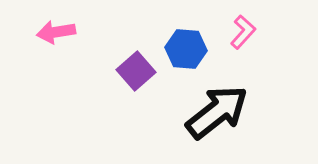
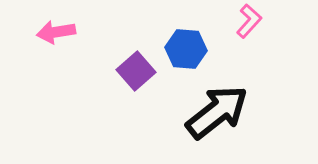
pink L-shape: moved 6 px right, 11 px up
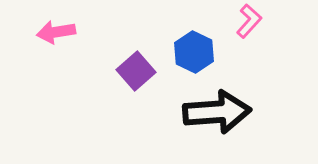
blue hexagon: moved 8 px right, 3 px down; rotated 21 degrees clockwise
black arrow: rotated 34 degrees clockwise
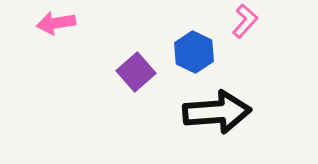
pink L-shape: moved 4 px left
pink arrow: moved 9 px up
purple square: moved 1 px down
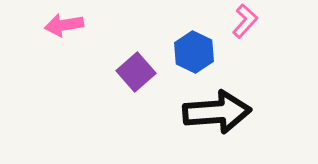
pink arrow: moved 8 px right, 2 px down
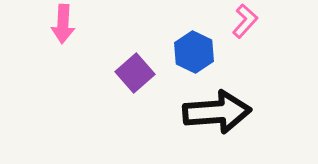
pink arrow: moved 1 px left, 1 px up; rotated 78 degrees counterclockwise
purple square: moved 1 px left, 1 px down
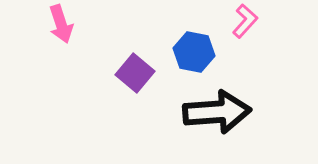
pink arrow: moved 2 px left; rotated 21 degrees counterclockwise
blue hexagon: rotated 15 degrees counterclockwise
purple square: rotated 9 degrees counterclockwise
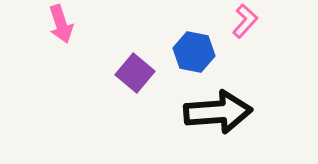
black arrow: moved 1 px right
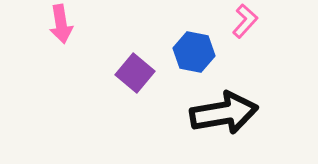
pink arrow: rotated 9 degrees clockwise
black arrow: moved 6 px right, 1 px down; rotated 6 degrees counterclockwise
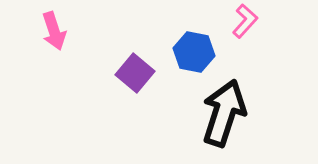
pink arrow: moved 7 px left, 7 px down; rotated 9 degrees counterclockwise
black arrow: rotated 62 degrees counterclockwise
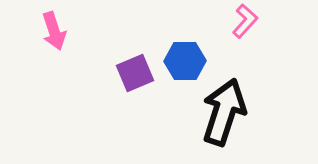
blue hexagon: moved 9 px left, 9 px down; rotated 12 degrees counterclockwise
purple square: rotated 27 degrees clockwise
black arrow: moved 1 px up
